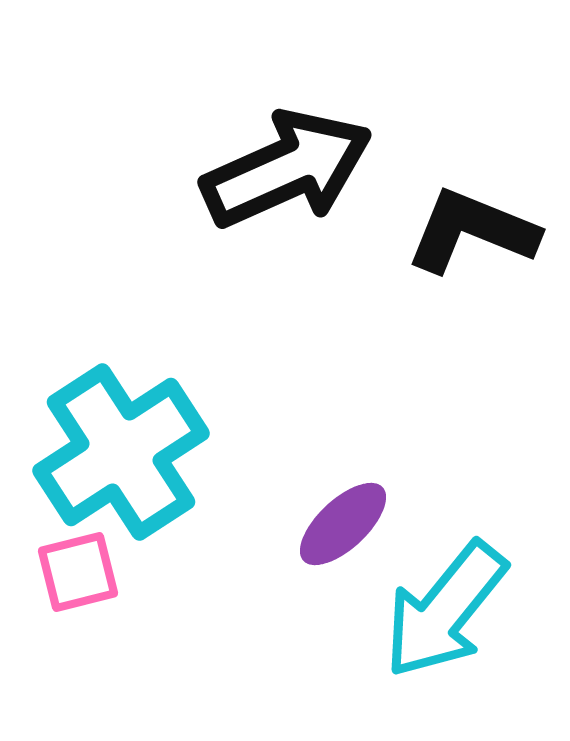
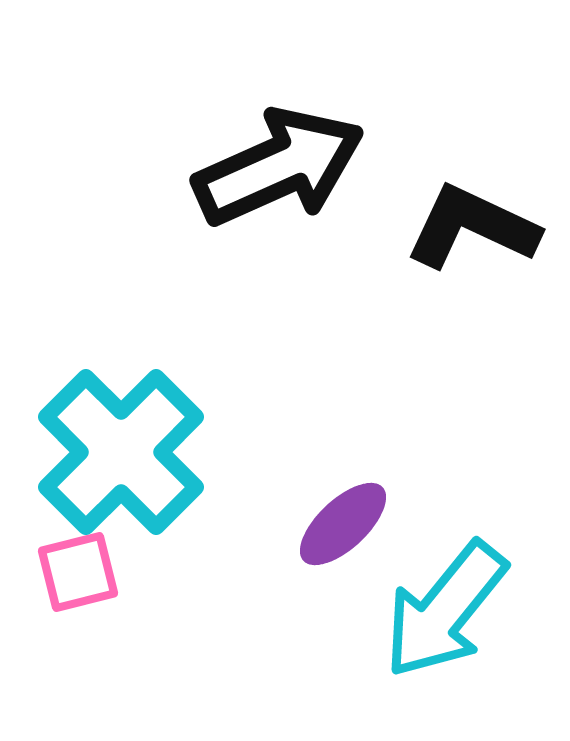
black arrow: moved 8 px left, 2 px up
black L-shape: moved 4 px up; rotated 3 degrees clockwise
cyan cross: rotated 12 degrees counterclockwise
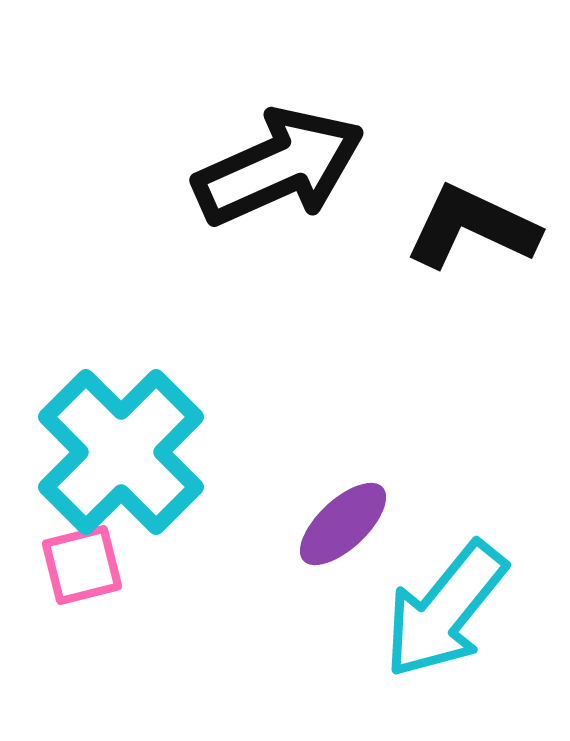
pink square: moved 4 px right, 7 px up
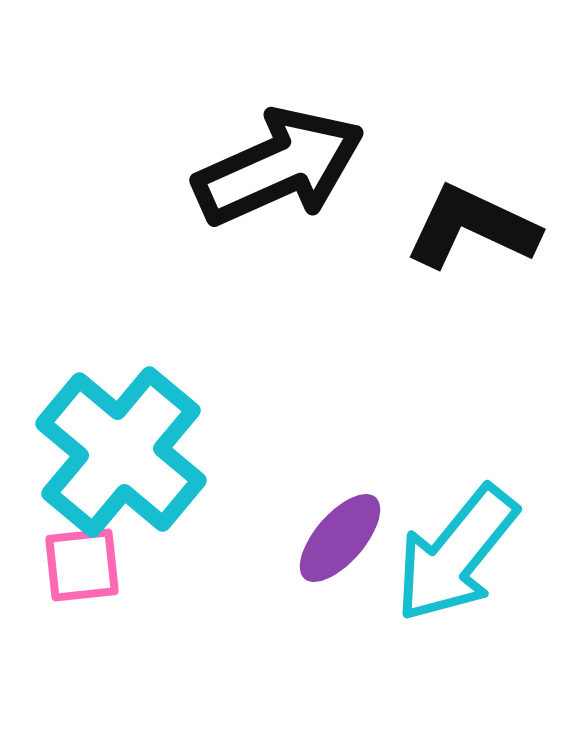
cyan cross: rotated 5 degrees counterclockwise
purple ellipse: moved 3 px left, 14 px down; rotated 6 degrees counterclockwise
pink square: rotated 8 degrees clockwise
cyan arrow: moved 11 px right, 56 px up
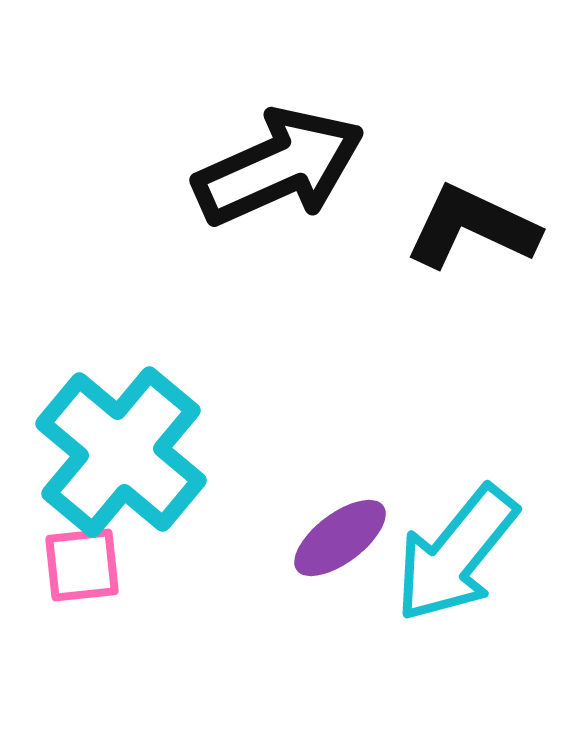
purple ellipse: rotated 12 degrees clockwise
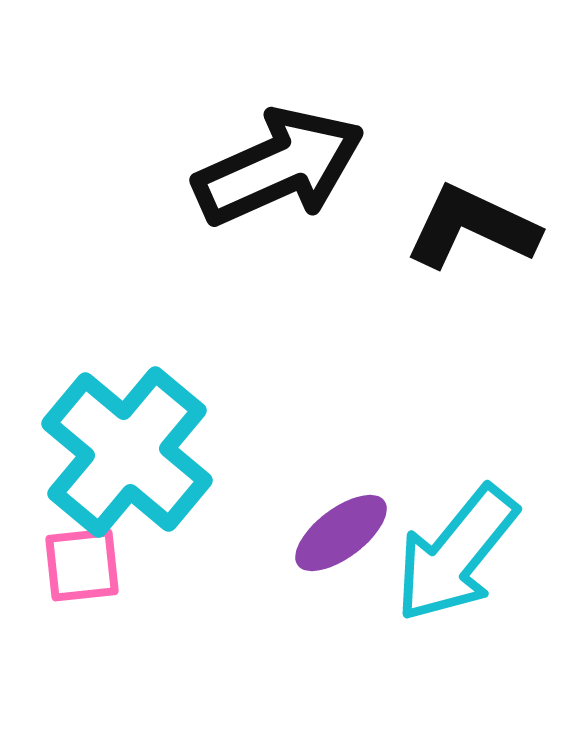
cyan cross: moved 6 px right
purple ellipse: moved 1 px right, 5 px up
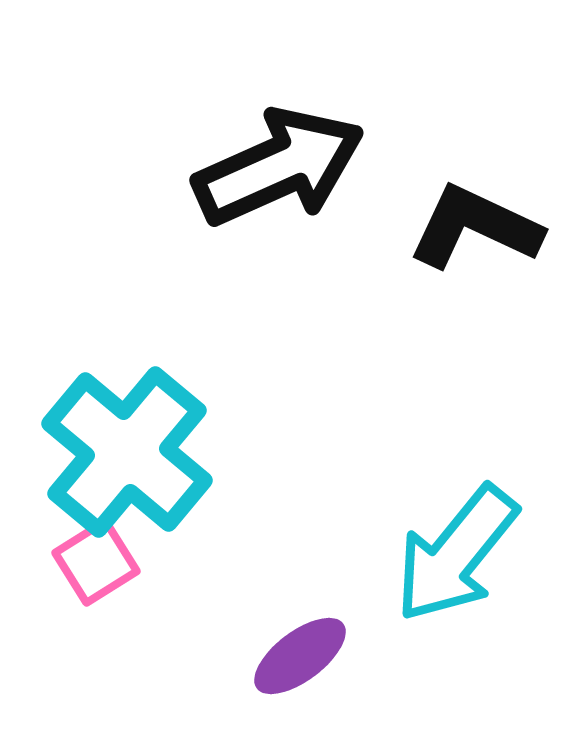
black L-shape: moved 3 px right
purple ellipse: moved 41 px left, 123 px down
pink square: moved 14 px right, 3 px up; rotated 26 degrees counterclockwise
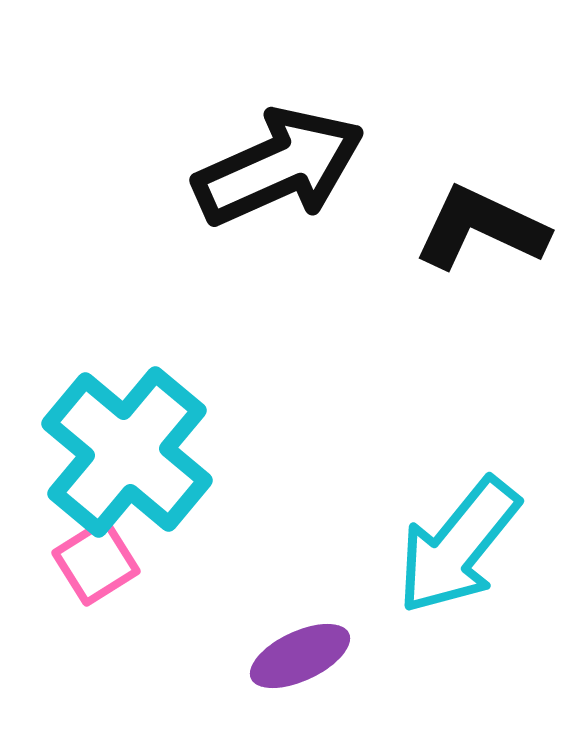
black L-shape: moved 6 px right, 1 px down
cyan arrow: moved 2 px right, 8 px up
purple ellipse: rotated 12 degrees clockwise
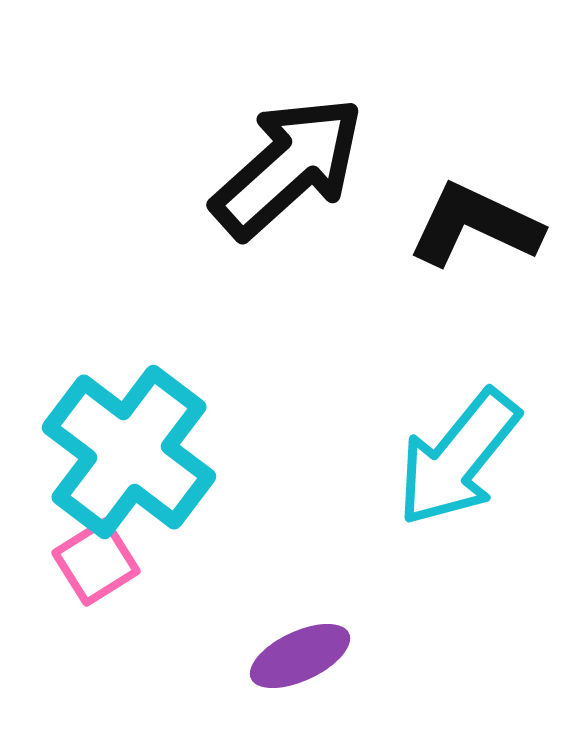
black arrow: moved 9 px right; rotated 18 degrees counterclockwise
black L-shape: moved 6 px left, 3 px up
cyan cross: moved 2 px right; rotated 3 degrees counterclockwise
cyan arrow: moved 88 px up
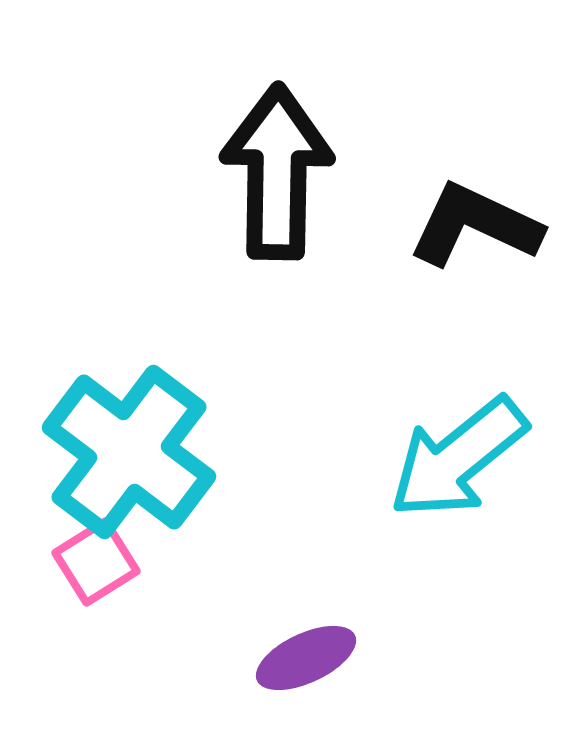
black arrow: moved 11 px left, 5 px down; rotated 47 degrees counterclockwise
cyan arrow: rotated 12 degrees clockwise
purple ellipse: moved 6 px right, 2 px down
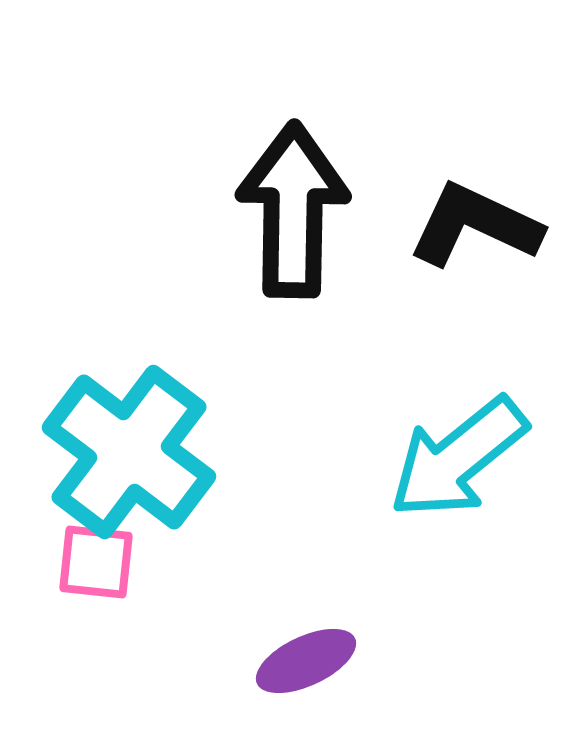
black arrow: moved 16 px right, 38 px down
pink square: rotated 38 degrees clockwise
purple ellipse: moved 3 px down
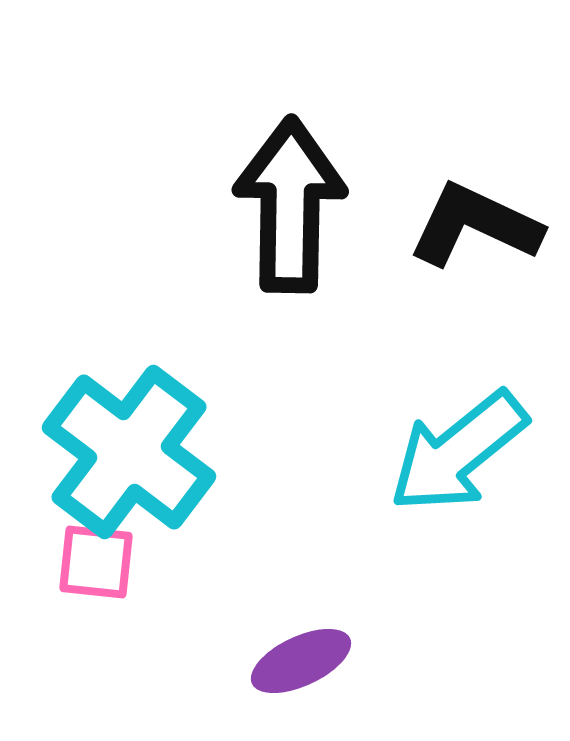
black arrow: moved 3 px left, 5 px up
cyan arrow: moved 6 px up
purple ellipse: moved 5 px left
